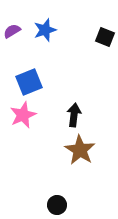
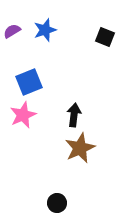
brown star: moved 2 px up; rotated 16 degrees clockwise
black circle: moved 2 px up
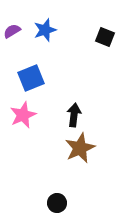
blue square: moved 2 px right, 4 px up
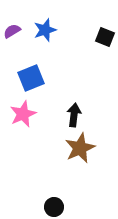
pink star: moved 1 px up
black circle: moved 3 px left, 4 px down
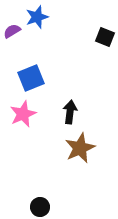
blue star: moved 8 px left, 13 px up
black arrow: moved 4 px left, 3 px up
black circle: moved 14 px left
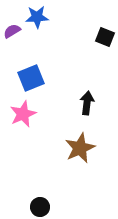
blue star: rotated 15 degrees clockwise
black arrow: moved 17 px right, 9 px up
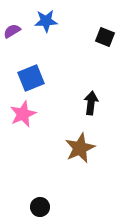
blue star: moved 9 px right, 4 px down
black arrow: moved 4 px right
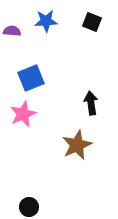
purple semicircle: rotated 36 degrees clockwise
black square: moved 13 px left, 15 px up
black arrow: rotated 15 degrees counterclockwise
brown star: moved 3 px left, 3 px up
black circle: moved 11 px left
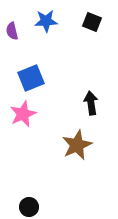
purple semicircle: rotated 108 degrees counterclockwise
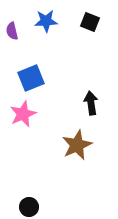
black square: moved 2 px left
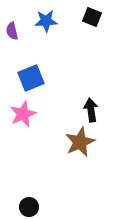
black square: moved 2 px right, 5 px up
black arrow: moved 7 px down
brown star: moved 3 px right, 3 px up
